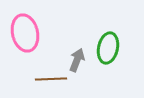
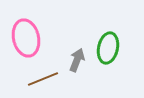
pink ellipse: moved 1 px right, 5 px down
brown line: moved 8 px left; rotated 20 degrees counterclockwise
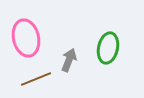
gray arrow: moved 8 px left
brown line: moved 7 px left
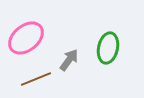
pink ellipse: rotated 63 degrees clockwise
gray arrow: rotated 15 degrees clockwise
